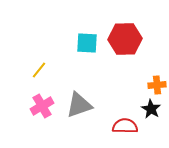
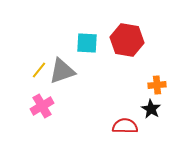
red hexagon: moved 2 px right, 1 px down; rotated 12 degrees clockwise
gray triangle: moved 17 px left, 34 px up
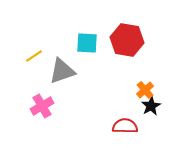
yellow line: moved 5 px left, 14 px up; rotated 18 degrees clockwise
orange cross: moved 12 px left, 5 px down; rotated 36 degrees counterclockwise
black star: moved 3 px up; rotated 12 degrees clockwise
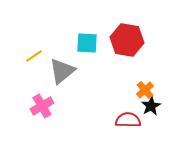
gray triangle: rotated 20 degrees counterclockwise
red semicircle: moved 3 px right, 6 px up
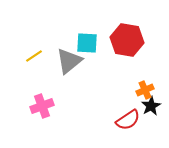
gray triangle: moved 7 px right, 10 px up
orange cross: rotated 18 degrees clockwise
pink cross: rotated 10 degrees clockwise
red semicircle: rotated 145 degrees clockwise
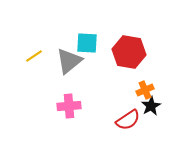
red hexagon: moved 2 px right, 12 px down
pink cross: moved 27 px right; rotated 15 degrees clockwise
